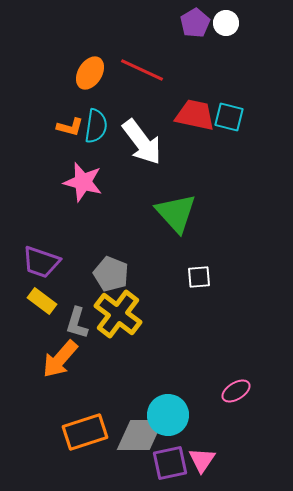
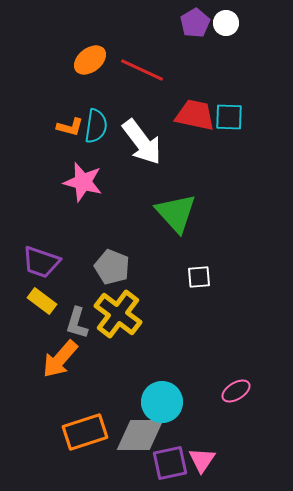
orange ellipse: moved 13 px up; rotated 20 degrees clockwise
cyan square: rotated 12 degrees counterclockwise
gray pentagon: moved 1 px right, 7 px up
cyan circle: moved 6 px left, 13 px up
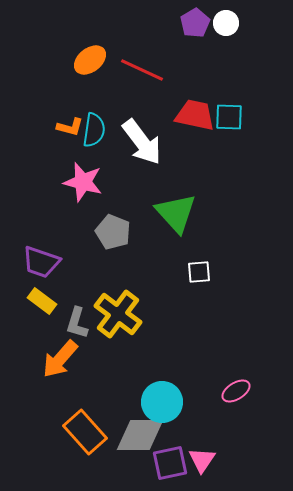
cyan semicircle: moved 2 px left, 4 px down
gray pentagon: moved 1 px right, 35 px up
white square: moved 5 px up
orange rectangle: rotated 66 degrees clockwise
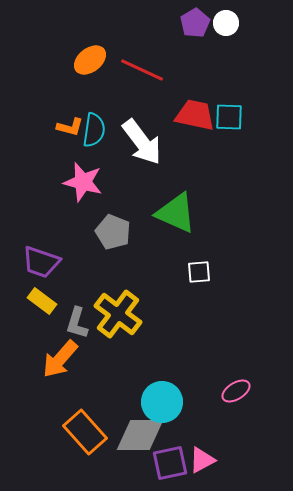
green triangle: rotated 24 degrees counterclockwise
pink triangle: rotated 28 degrees clockwise
